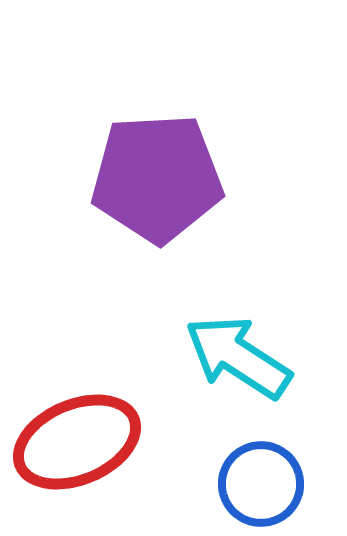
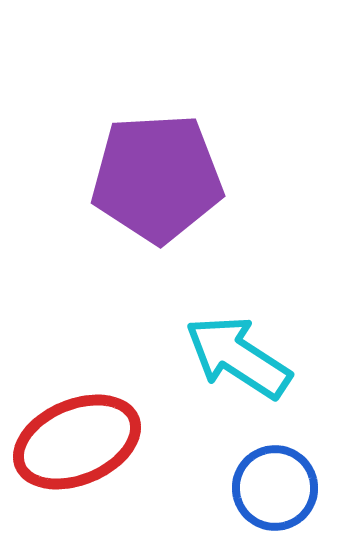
blue circle: moved 14 px right, 4 px down
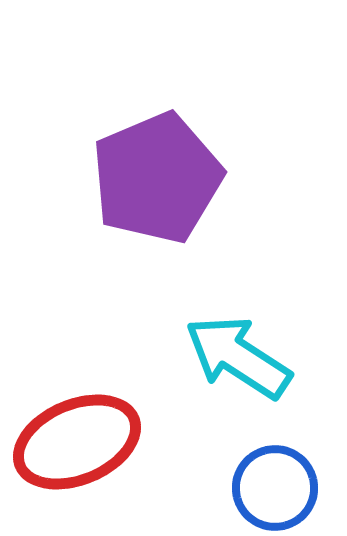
purple pentagon: rotated 20 degrees counterclockwise
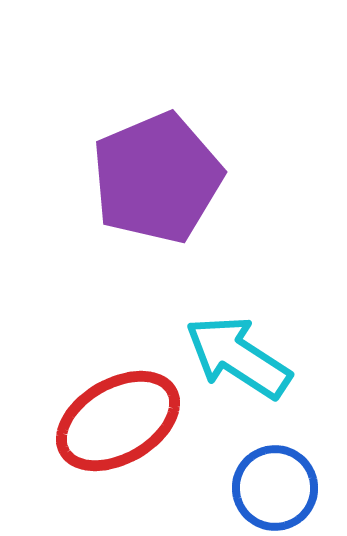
red ellipse: moved 41 px right, 21 px up; rotated 7 degrees counterclockwise
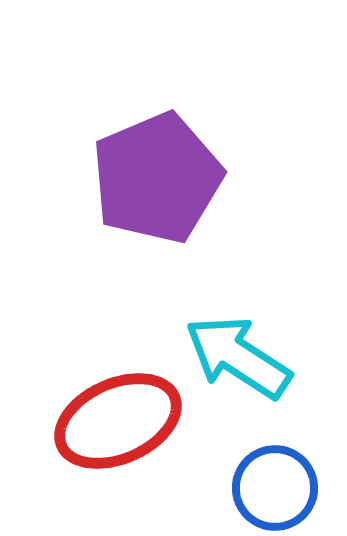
red ellipse: rotated 6 degrees clockwise
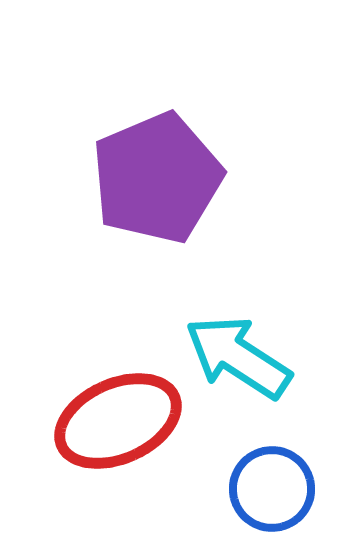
blue circle: moved 3 px left, 1 px down
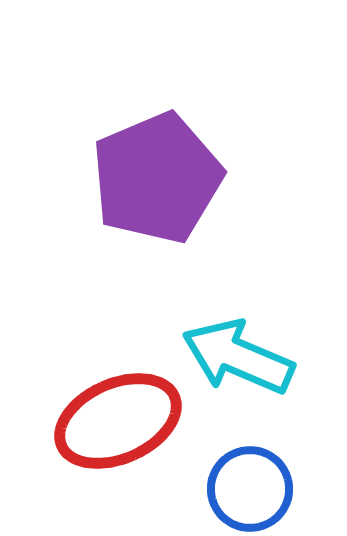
cyan arrow: rotated 10 degrees counterclockwise
blue circle: moved 22 px left
